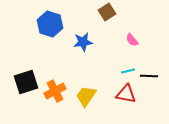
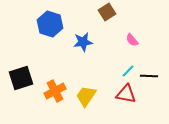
cyan line: rotated 32 degrees counterclockwise
black square: moved 5 px left, 4 px up
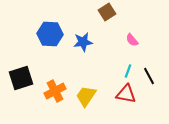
blue hexagon: moved 10 px down; rotated 15 degrees counterclockwise
cyan line: rotated 24 degrees counterclockwise
black line: rotated 60 degrees clockwise
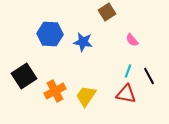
blue star: rotated 18 degrees clockwise
black square: moved 3 px right, 2 px up; rotated 15 degrees counterclockwise
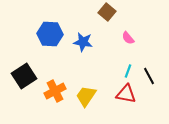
brown square: rotated 18 degrees counterclockwise
pink semicircle: moved 4 px left, 2 px up
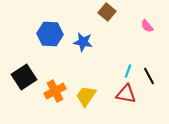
pink semicircle: moved 19 px right, 12 px up
black square: moved 1 px down
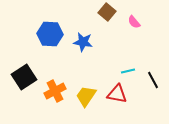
pink semicircle: moved 13 px left, 4 px up
cyan line: rotated 56 degrees clockwise
black line: moved 4 px right, 4 px down
red triangle: moved 9 px left
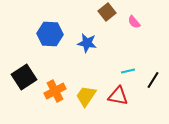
brown square: rotated 12 degrees clockwise
blue star: moved 4 px right, 1 px down
black line: rotated 60 degrees clockwise
red triangle: moved 1 px right, 2 px down
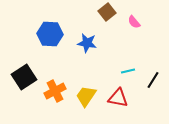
red triangle: moved 2 px down
